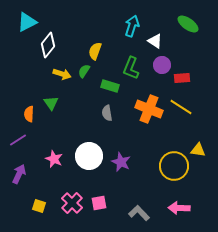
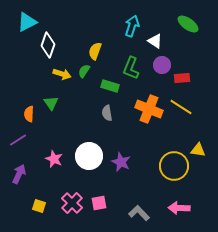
white diamond: rotated 20 degrees counterclockwise
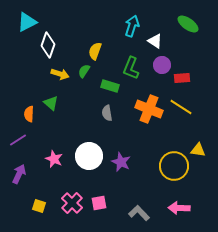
yellow arrow: moved 2 px left
green triangle: rotated 14 degrees counterclockwise
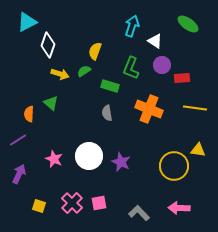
green semicircle: rotated 24 degrees clockwise
yellow line: moved 14 px right, 1 px down; rotated 25 degrees counterclockwise
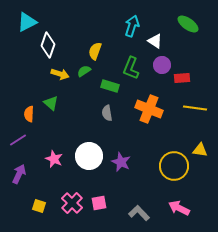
yellow triangle: moved 2 px right
pink arrow: rotated 25 degrees clockwise
